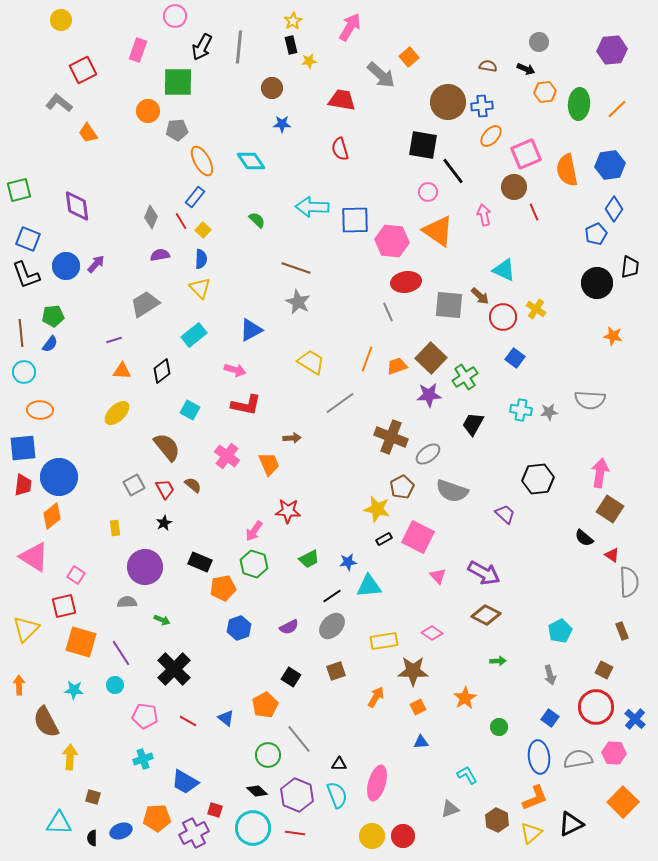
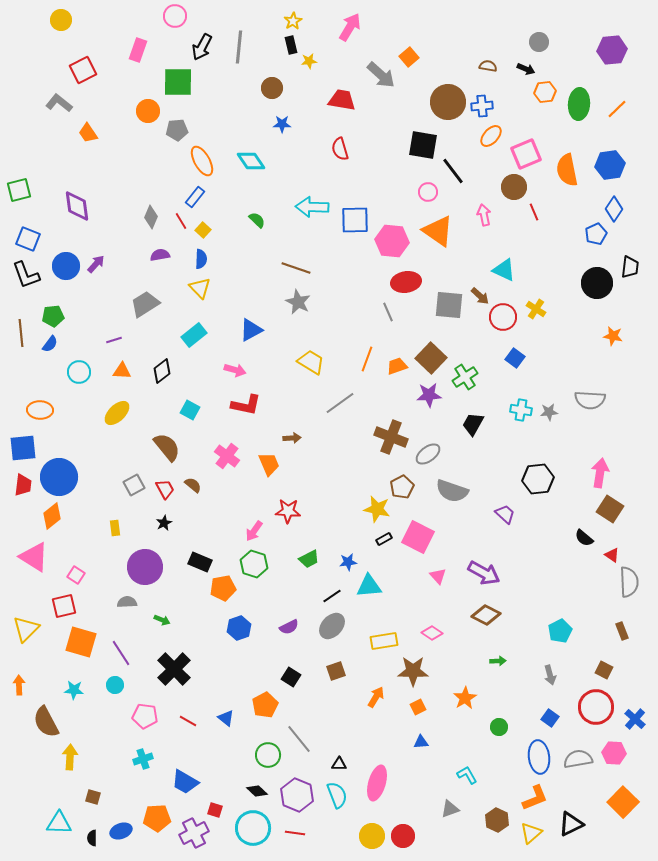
cyan circle at (24, 372): moved 55 px right
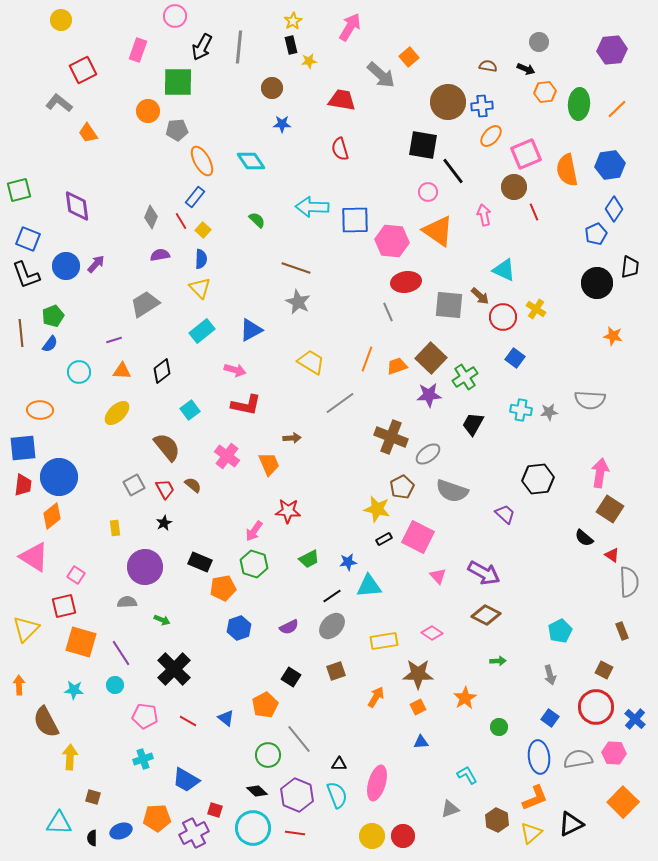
green pentagon at (53, 316): rotated 15 degrees counterclockwise
cyan rectangle at (194, 335): moved 8 px right, 4 px up
cyan square at (190, 410): rotated 24 degrees clockwise
brown star at (413, 671): moved 5 px right, 3 px down
blue trapezoid at (185, 782): moved 1 px right, 2 px up
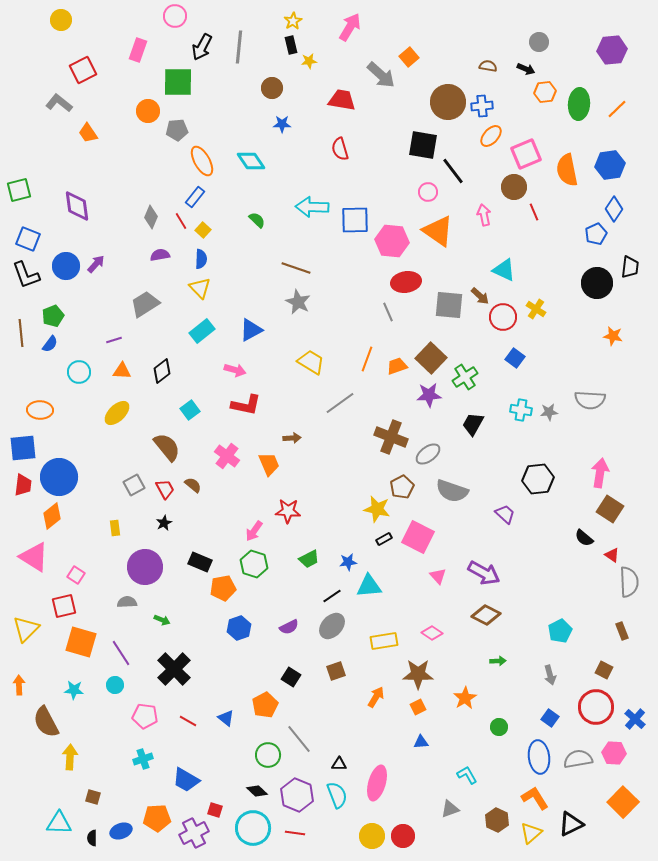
orange L-shape at (535, 798): rotated 100 degrees counterclockwise
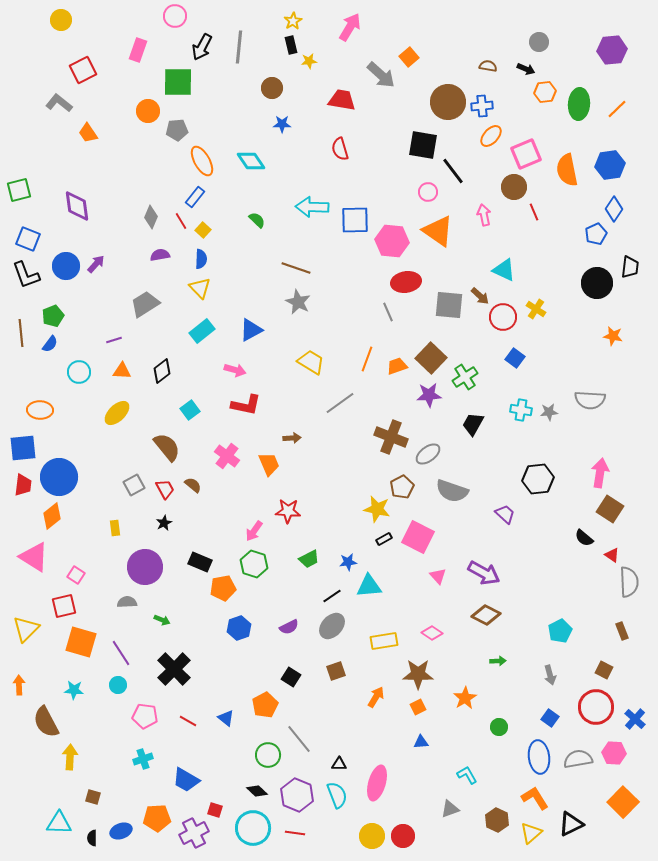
cyan circle at (115, 685): moved 3 px right
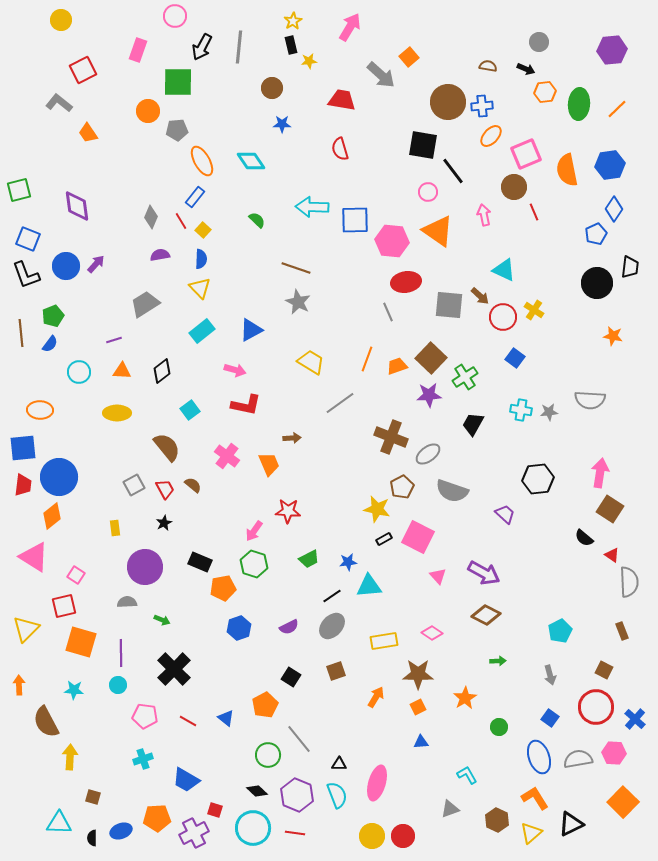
yellow cross at (536, 309): moved 2 px left, 1 px down
yellow ellipse at (117, 413): rotated 44 degrees clockwise
purple line at (121, 653): rotated 32 degrees clockwise
blue ellipse at (539, 757): rotated 12 degrees counterclockwise
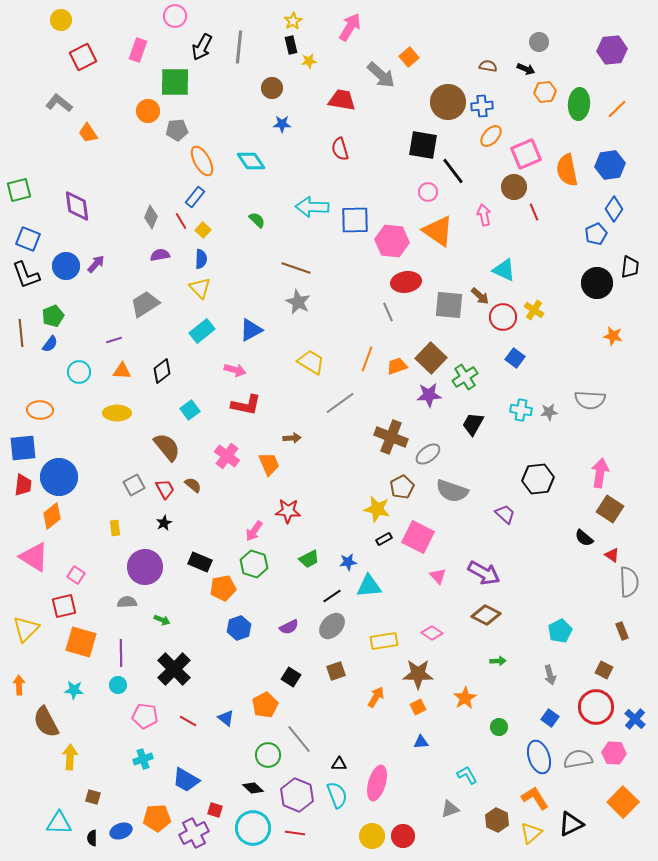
red square at (83, 70): moved 13 px up
green square at (178, 82): moved 3 px left
black diamond at (257, 791): moved 4 px left, 3 px up
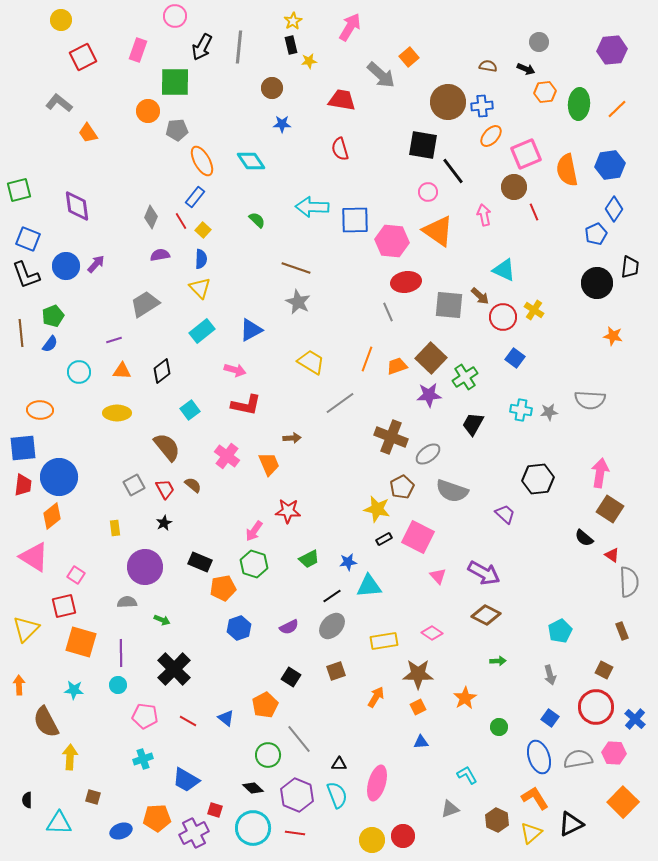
yellow circle at (372, 836): moved 4 px down
black semicircle at (92, 838): moved 65 px left, 38 px up
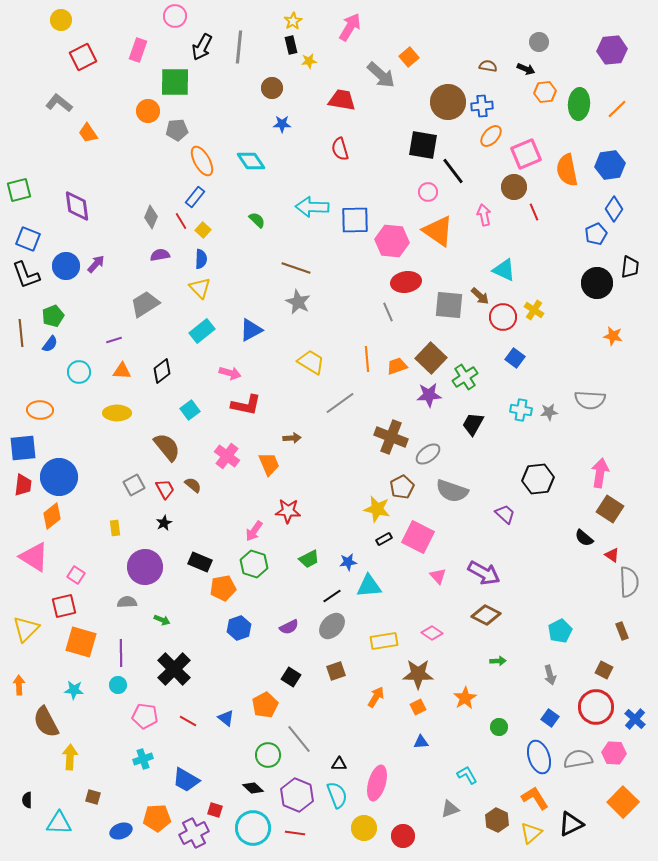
orange line at (367, 359): rotated 25 degrees counterclockwise
pink arrow at (235, 370): moved 5 px left, 3 px down
yellow circle at (372, 840): moved 8 px left, 12 px up
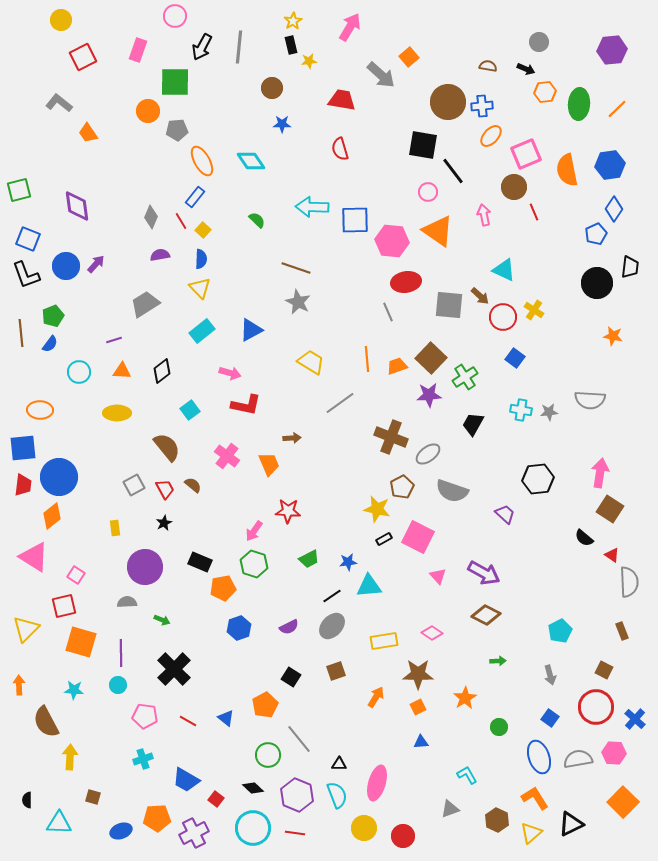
red square at (215, 810): moved 1 px right, 11 px up; rotated 21 degrees clockwise
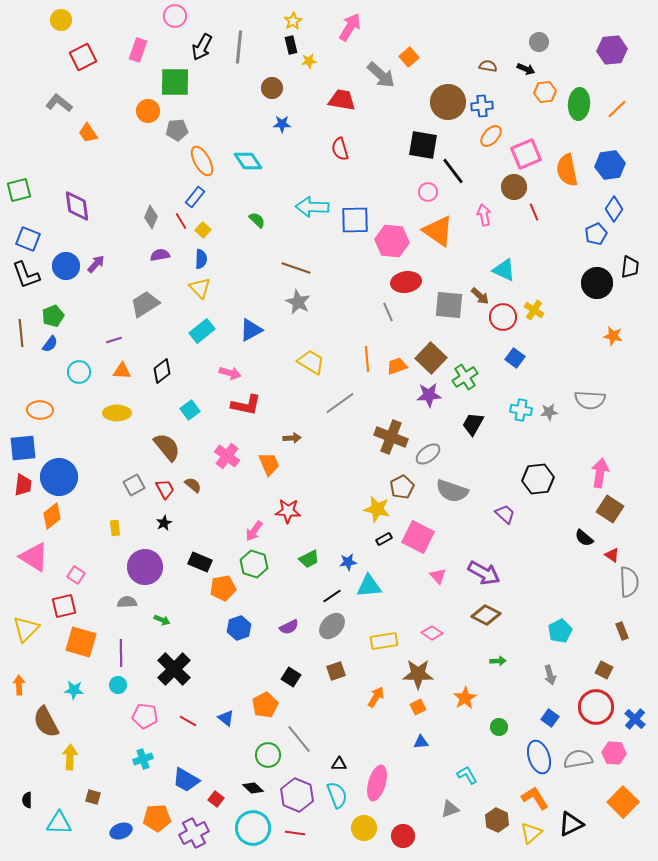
cyan diamond at (251, 161): moved 3 px left
